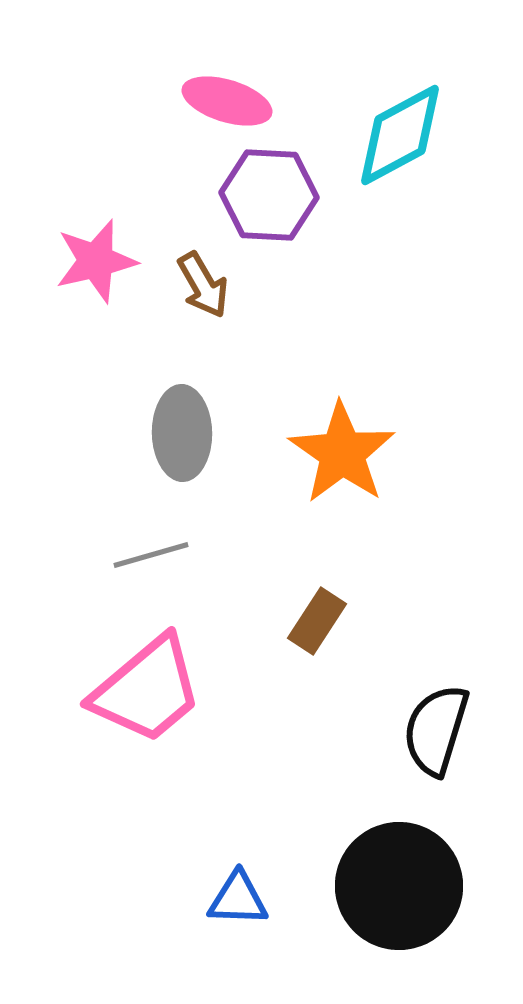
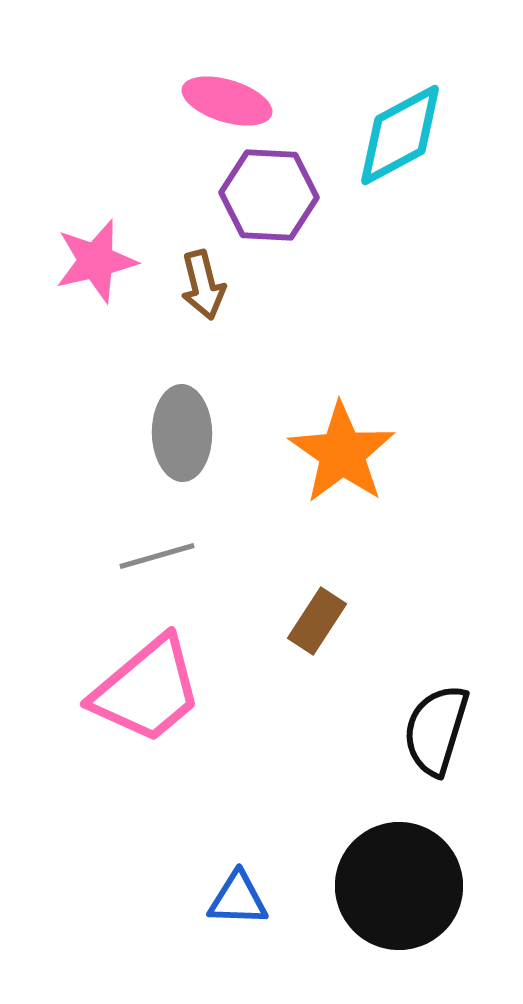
brown arrow: rotated 16 degrees clockwise
gray line: moved 6 px right, 1 px down
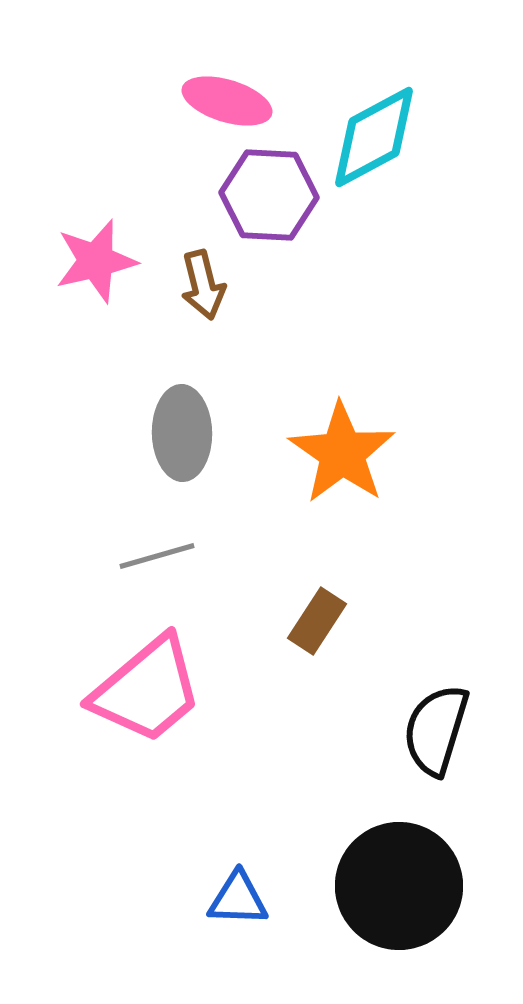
cyan diamond: moved 26 px left, 2 px down
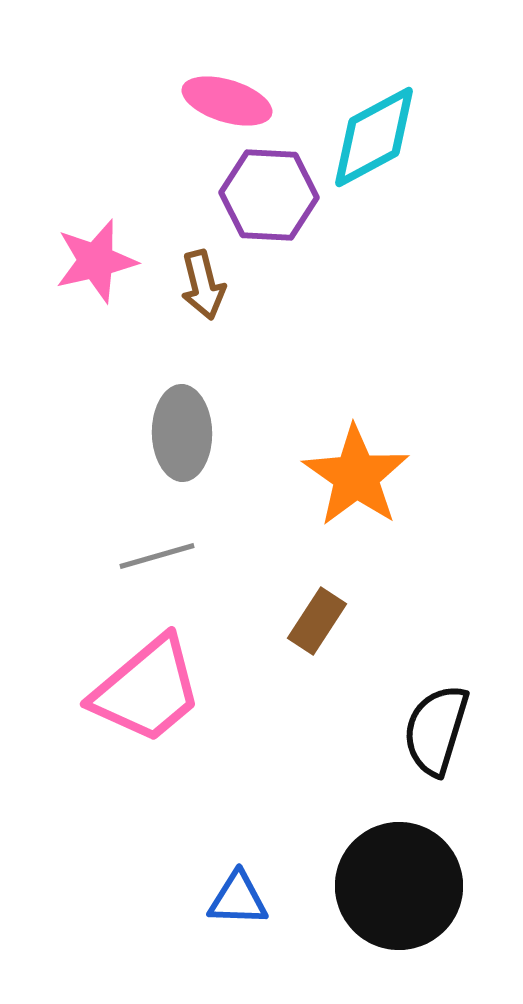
orange star: moved 14 px right, 23 px down
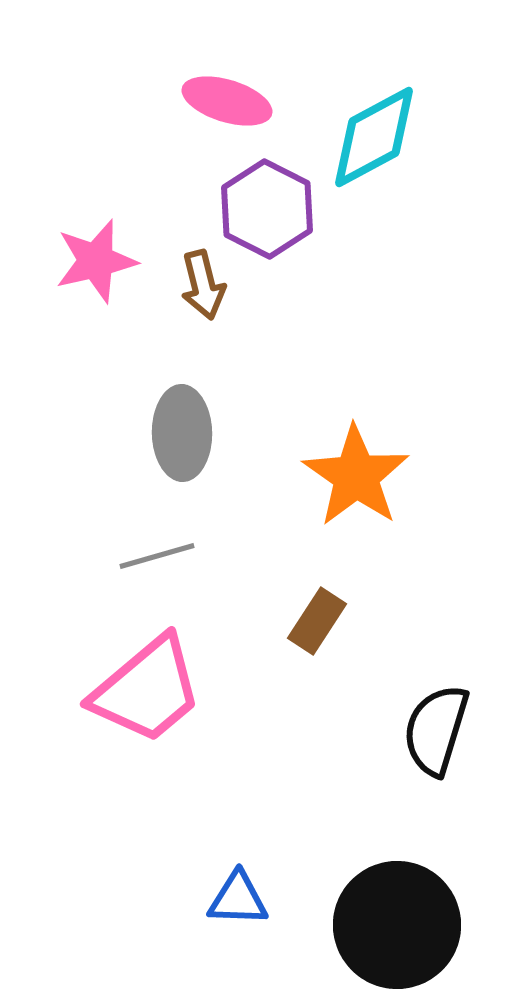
purple hexagon: moved 2 px left, 14 px down; rotated 24 degrees clockwise
black circle: moved 2 px left, 39 px down
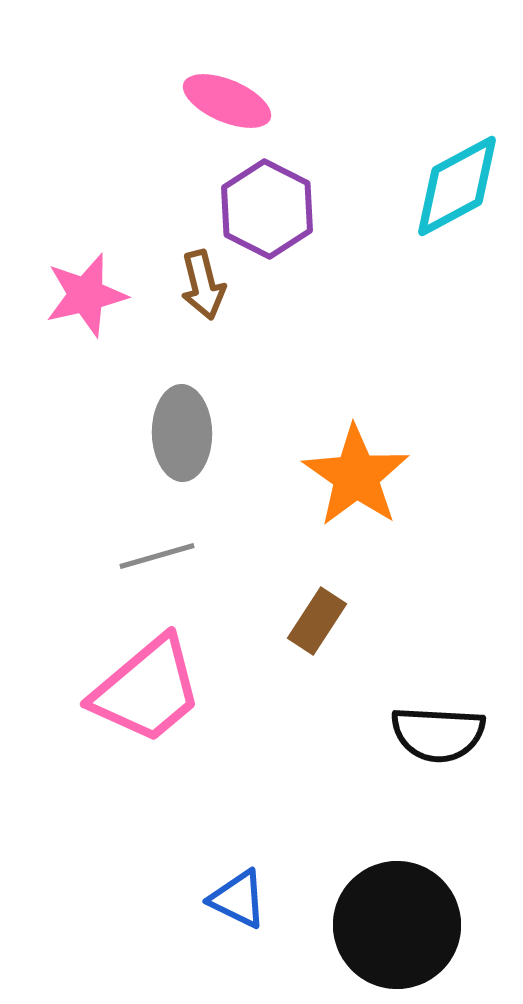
pink ellipse: rotated 6 degrees clockwise
cyan diamond: moved 83 px right, 49 px down
pink star: moved 10 px left, 34 px down
black semicircle: moved 2 px right, 4 px down; rotated 104 degrees counterclockwise
blue triangle: rotated 24 degrees clockwise
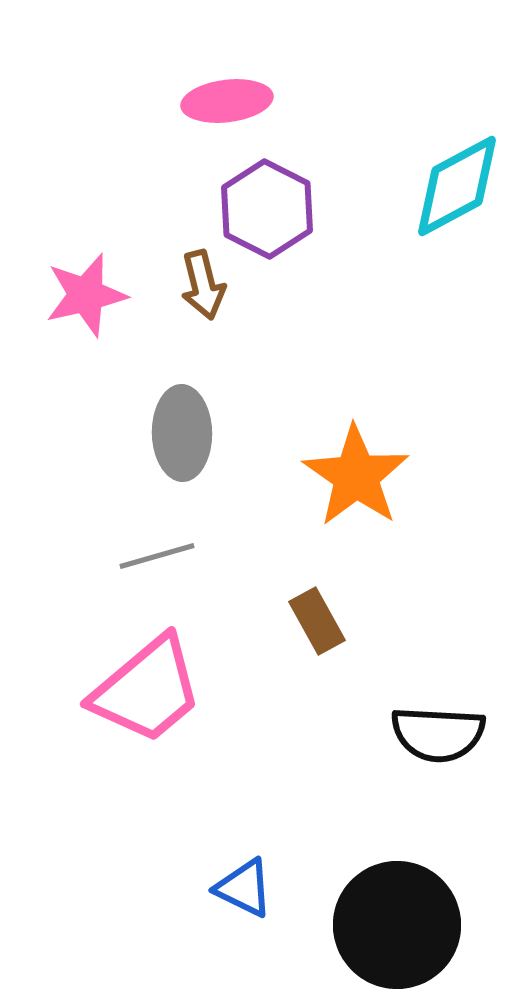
pink ellipse: rotated 30 degrees counterclockwise
brown rectangle: rotated 62 degrees counterclockwise
blue triangle: moved 6 px right, 11 px up
